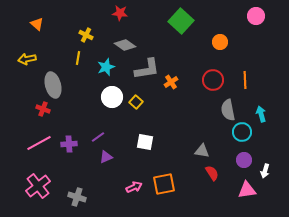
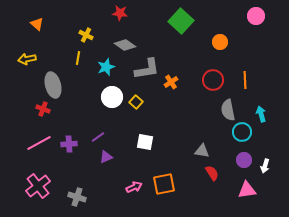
white arrow: moved 5 px up
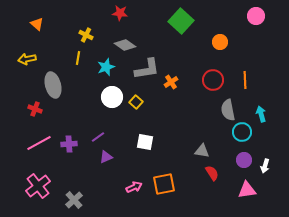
red cross: moved 8 px left
gray cross: moved 3 px left, 3 px down; rotated 30 degrees clockwise
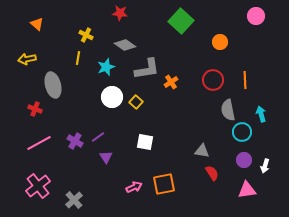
purple cross: moved 6 px right, 3 px up; rotated 35 degrees clockwise
purple triangle: rotated 40 degrees counterclockwise
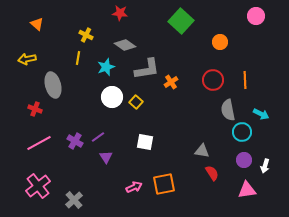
cyan arrow: rotated 133 degrees clockwise
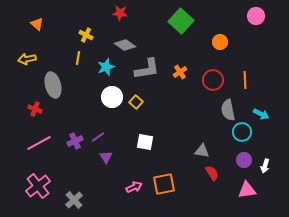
orange cross: moved 9 px right, 10 px up
purple cross: rotated 35 degrees clockwise
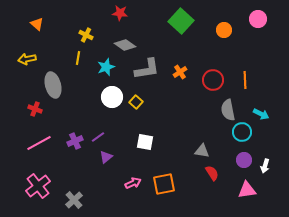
pink circle: moved 2 px right, 3 px down
orange circle: moved 4 px right, 12 px up
purple triangle: rotated 24 degrees clockwise
pink arrow: moved 1 px left, 4 px up
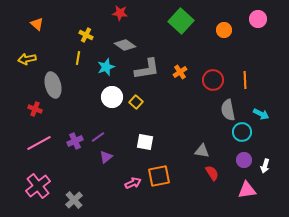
orange square: moved 5 px left, 8 px up
